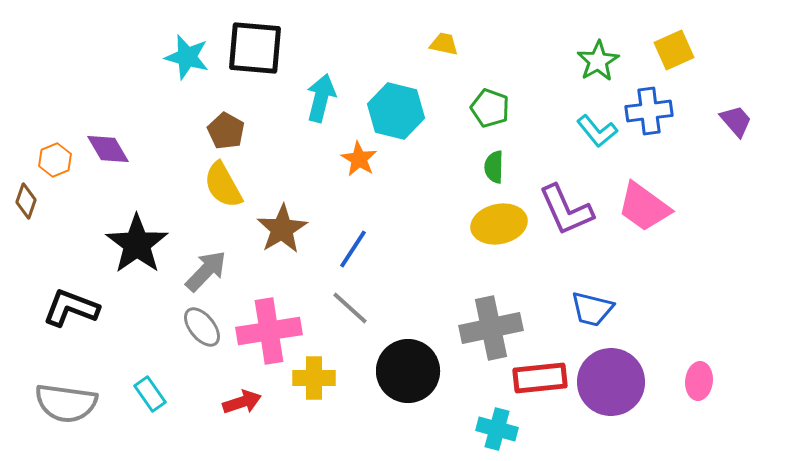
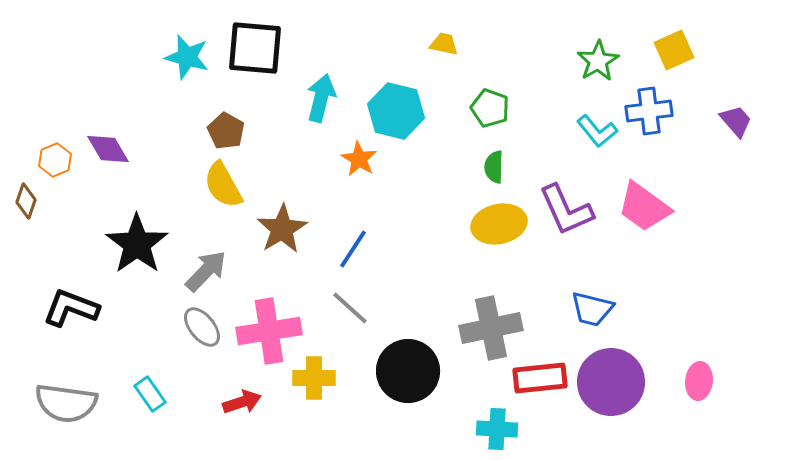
cyan cross: rotated 12 degrees counterclockwise
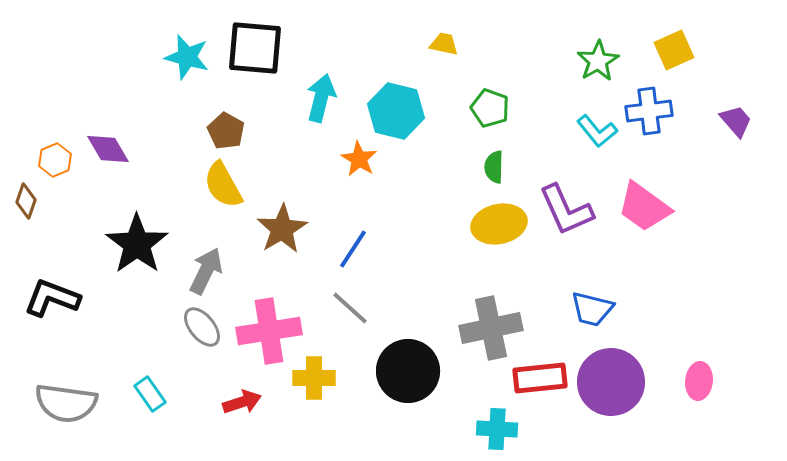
gray arrow: rotated 18 degrees counterclockwise
black L-shape: moved 19 px left, 10 px up
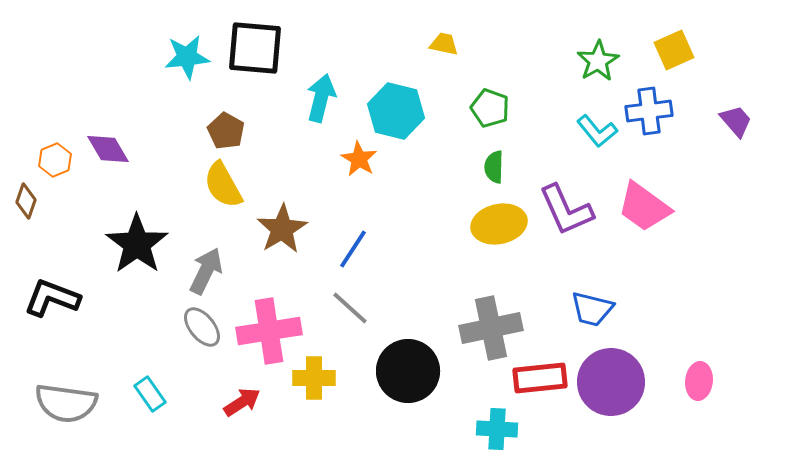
cyan star: rotated 21 degrees counterclockwise
red arrow: rotated 15 degrees counterclockwise
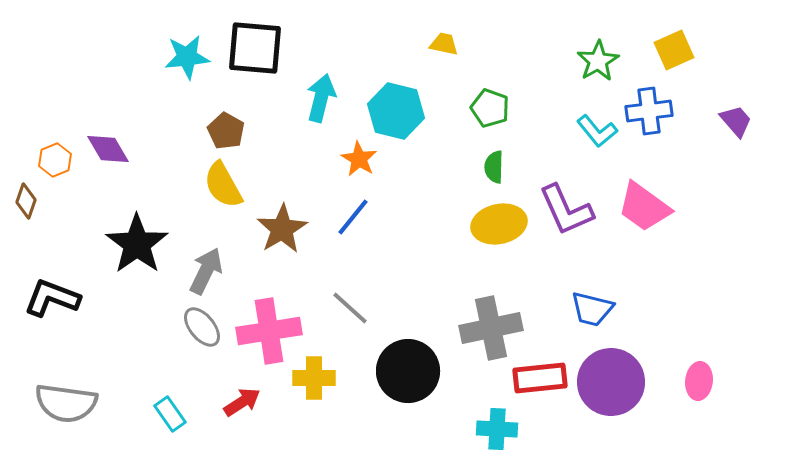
blue line: moved 32 px up; rotated 6 degrees clockwise
cyan rectangle: moved 20 px right, 20 px down
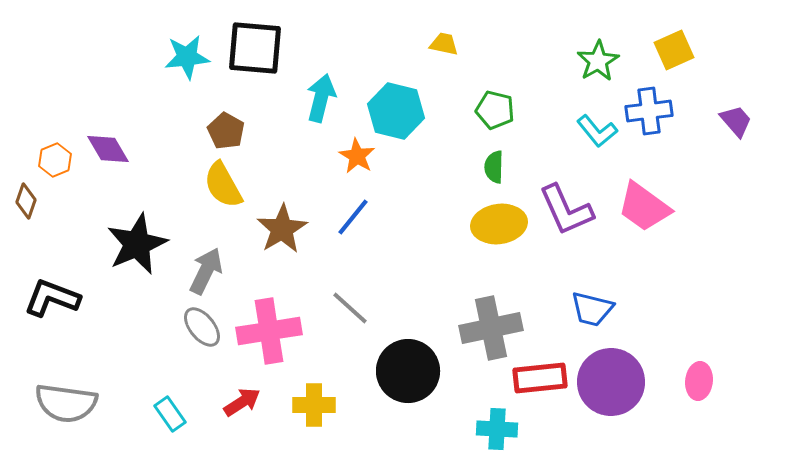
green pentagon: moved 5 px right, 2 px down; rotated 6 degrees counterclockwise
orange star: moved 2 px left, 3 px up
yellow ellipse: rotated 4 degrees clockwise
black star: rotated 12 degrees clockwise
yellow cross: moved 27 px down
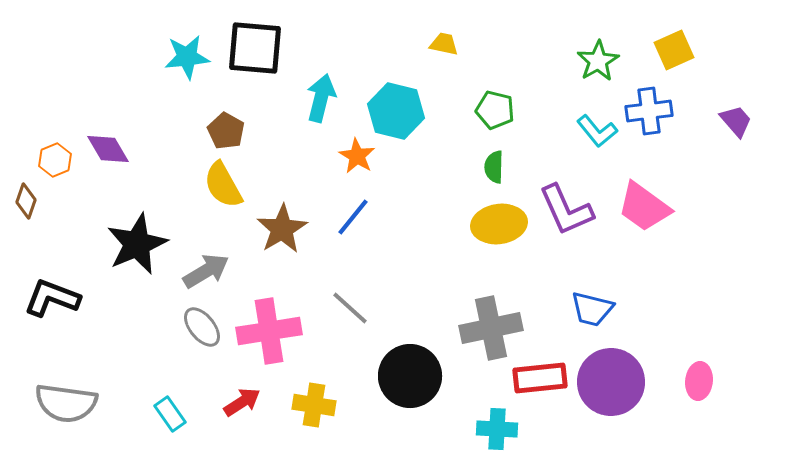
gray arrow: rotated 33 degrees clockwise
black circle: moved 2 px right, 5 px down
yellow cross: rotated 9 degrees clockwise
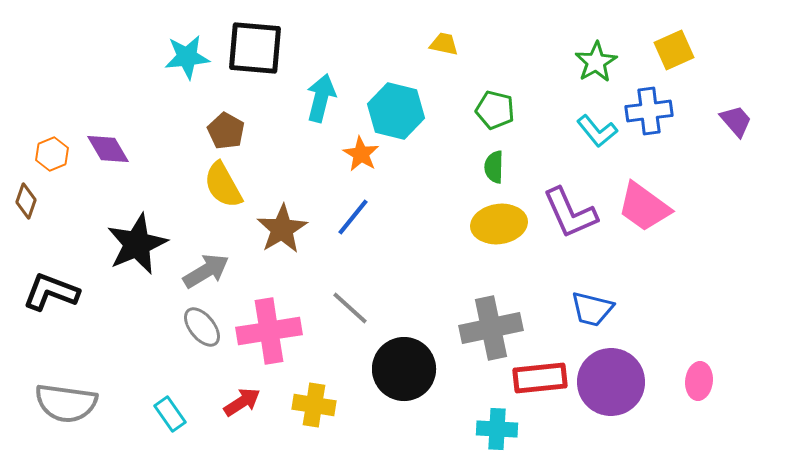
green star: moved 2 px left, 1 px down
orange star: moved 4 px right, 2 px up
orange hexagon: moved 3 px left, 6 px up
purple L-shape: moved 4 px right, 3 px down
black L-shape: moved 1 px left, 6 px up
black circle: moved 6 px left, 7 px up
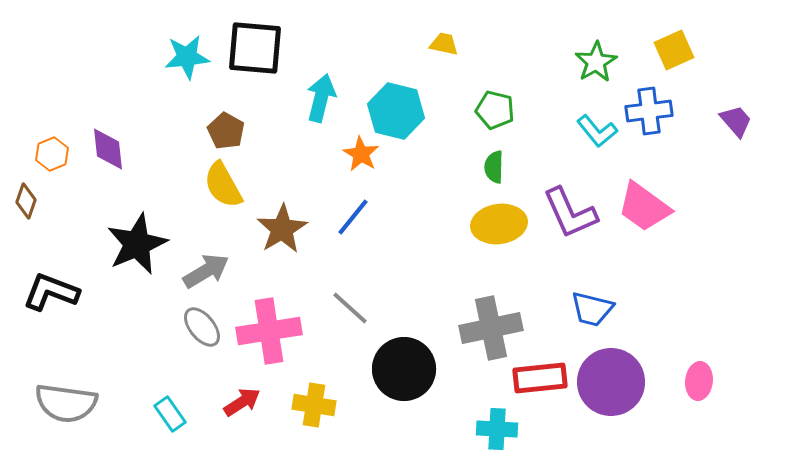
purple diamond: rotated 24 degrees clockwise
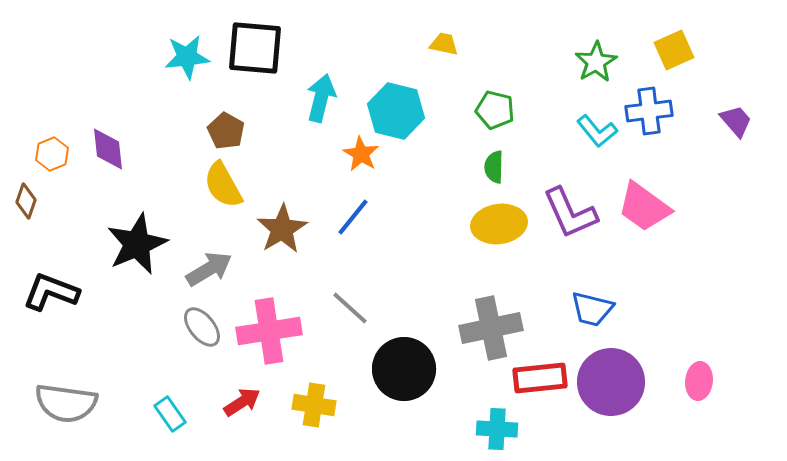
gray arrow: moved 3 px right, 2 px up
